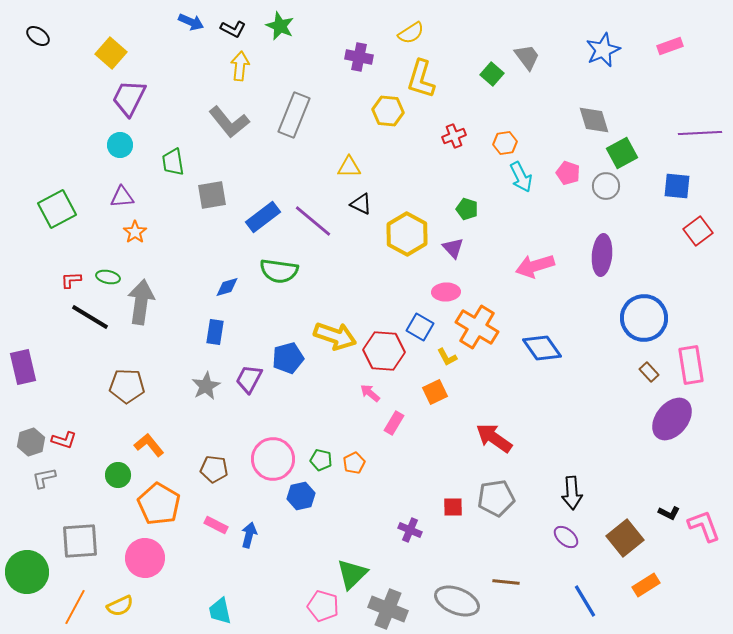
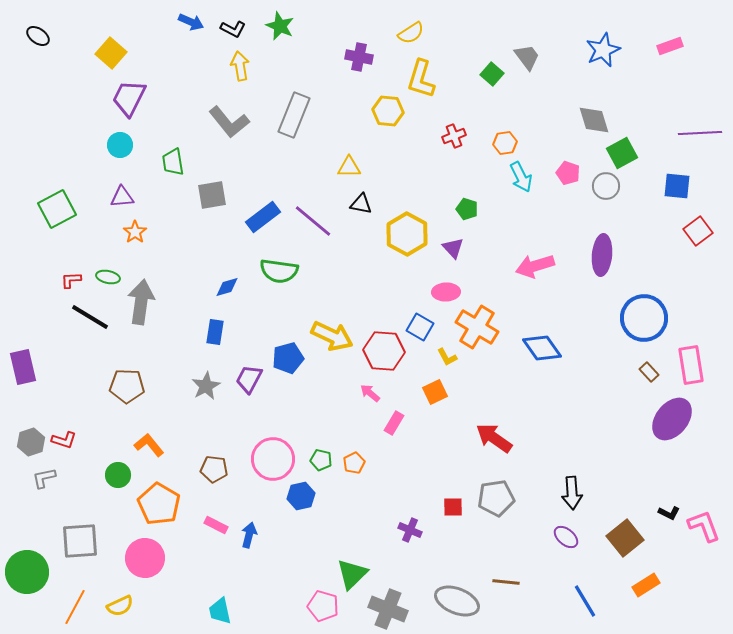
yellow arrow at (240, 66): rotated 16 degrees counterclockwise
black triangle at (361, 204): rotated 15 degrees counterclockwise
yellow arrow at (335, 336): moved 3 px left; rotated 6 degrees clockwise
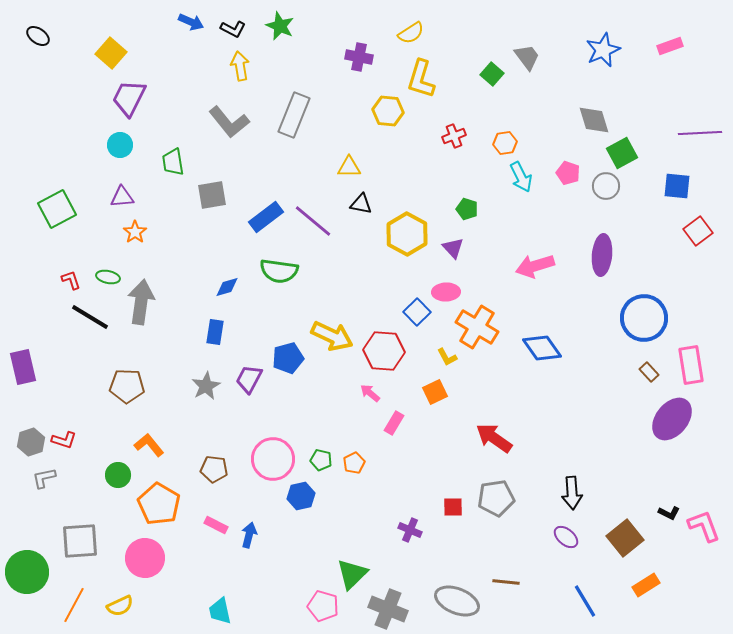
blue rectangle at (263, 217): moved 3 px right
red L-shape at (71, 280): rotated 75 degrees clockwise
blue square at (420, 327): moved 3 px left, 15 px up; rotated 16 degrees clockwise
orange line at (75, 607): moved 1 px left, 2 px up
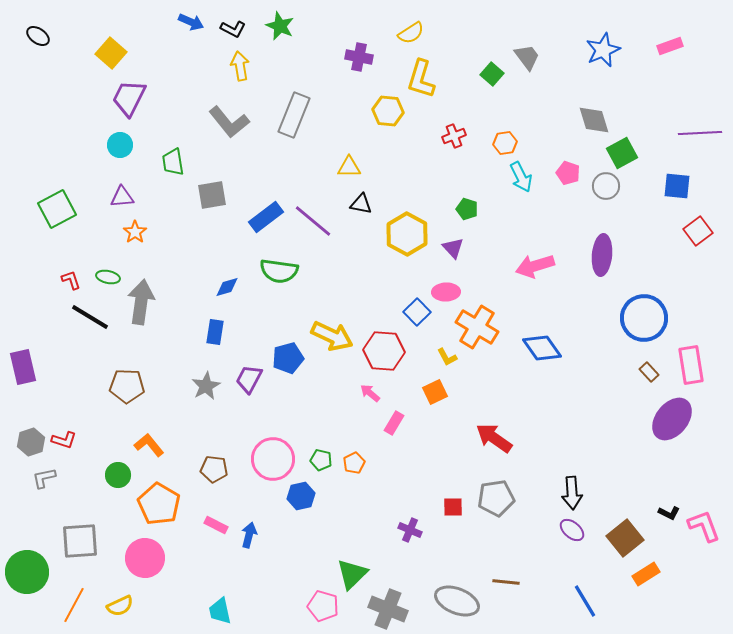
purple ellipse at (566, 537): moved 6 px right, 7 px up
orange rectangle at (646, 585): moved 11 px up
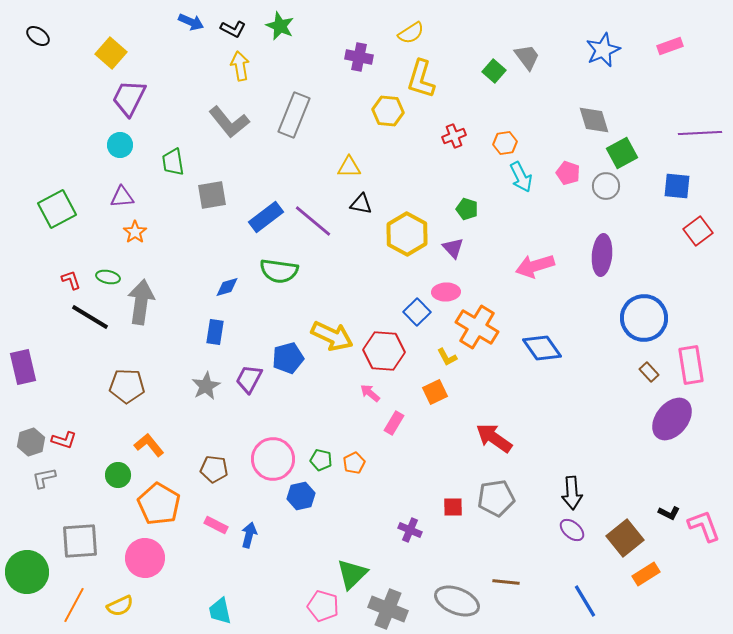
green square at (492, 74): moved 2 px right, 3 px up
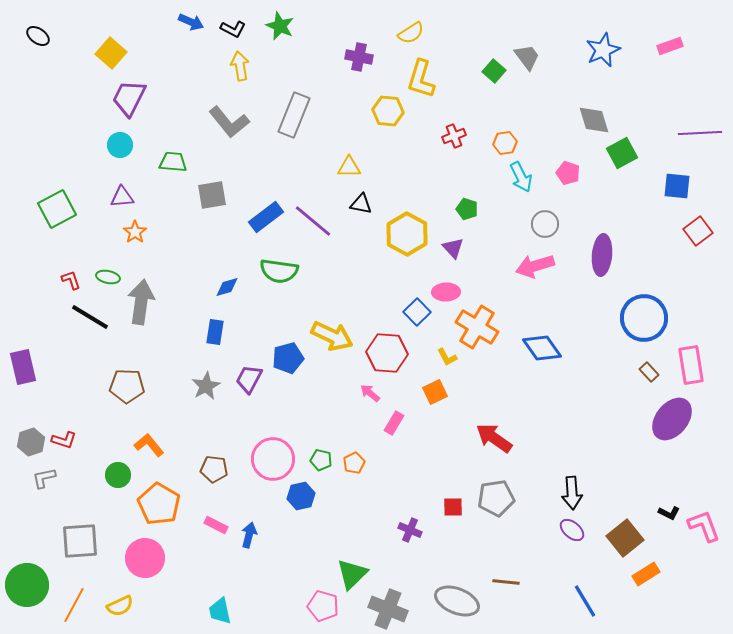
green trapezoid at (173, 162): rotated 104 degrees clockwise
gray circle at (606, 186): moved 61 px left, 38 px down
red hexagon at (384, 351): moved 3 px right, 2 px down
green circle at (27, 572): moved 13 px down
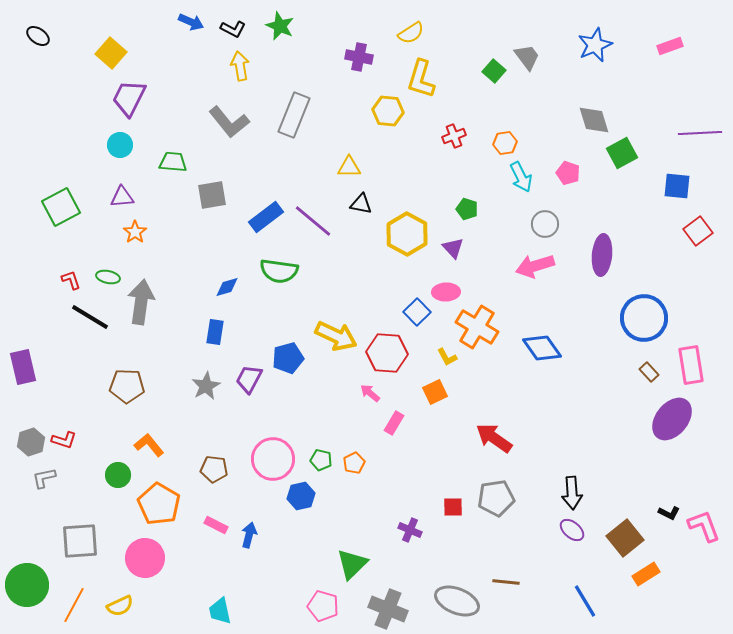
blue star at (603, 50): moved 8 px left, 5 px up
green square at (57, 209): moved 4 px right, 2 px up
yellow arrow at (332, 336): moved 4 px right
green triangle at (352, 574): moved 10 px up
